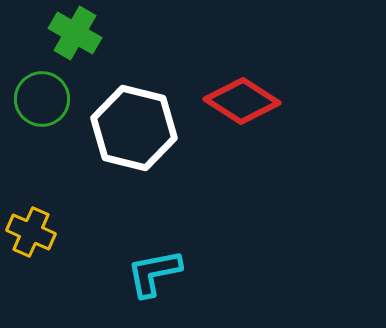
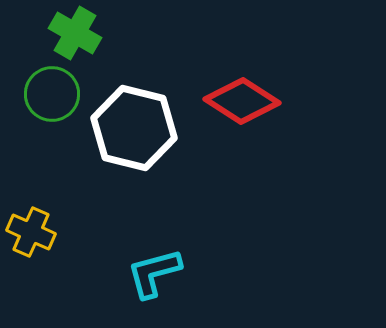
green circle: moved 10 px right, 5 px up
cyan L-shape: rotated 4 degrees counterclockwise
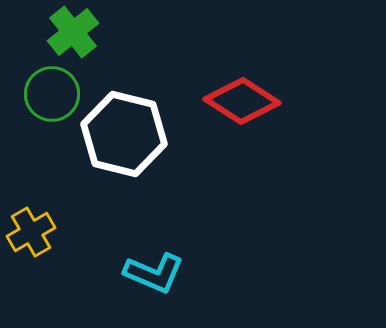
green cross: moved 2 px left, 1 px up; rotated 21 degrees clockwise
white hexagon: moved 10 px left, 6 px down
yellow cross: rotated 36 degrees clockwise
cyan L-shape: rotated 142 degrees counterclockwise
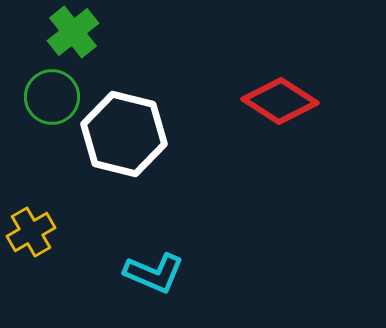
green circle: moved 3 px down
red diamond: moved 38 px right
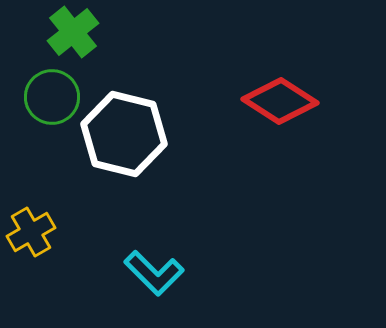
cyan L-shape: rotated 22 degrees clockwise
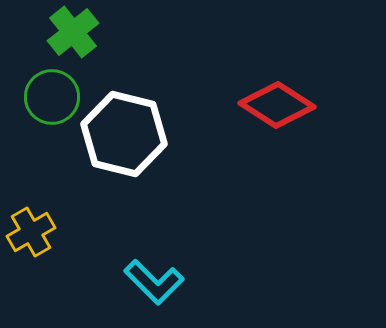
red diamond: moved 3 px left, 4 px down
cyan L-shape: moved 9 px down
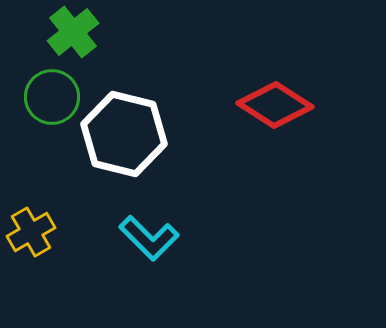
red diamond: moved 2 px left
cyan L-shape: moved 5 px left, 44 px up
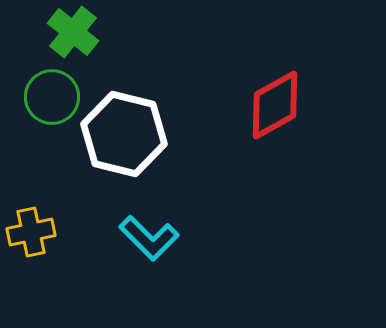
green cross: rotated 12 degrees counterclockwise
red diamond: rotated 62 degrees counterclockwise
yellow cross: rotated 18 degrees clockwise
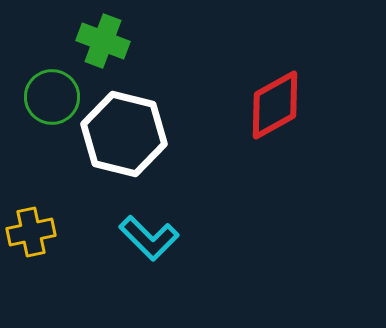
green cross: moved 30 px right, 9 px down; rotated 18 degrees counterclockwise
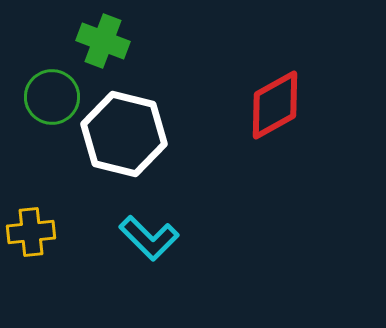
yellow cross: rotated 6 degrees clockwise
